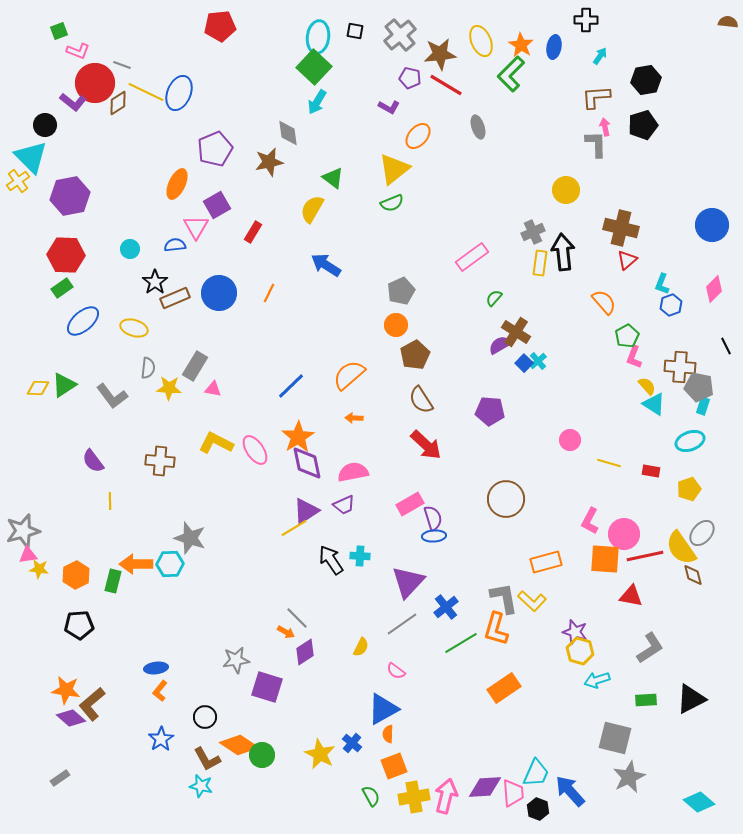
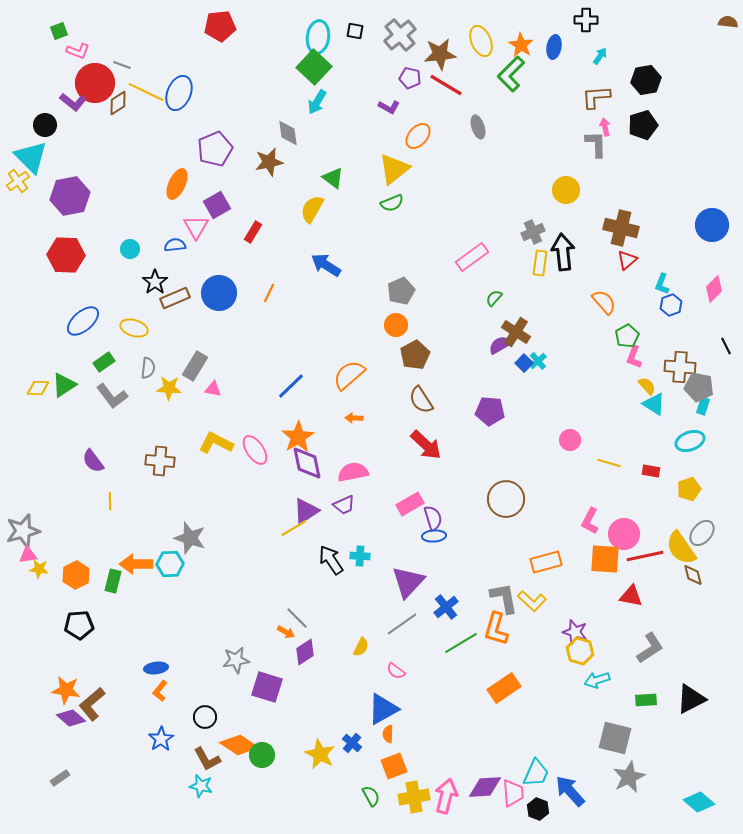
green rectangle at (62, 288): moved 42 px right, 74 px down
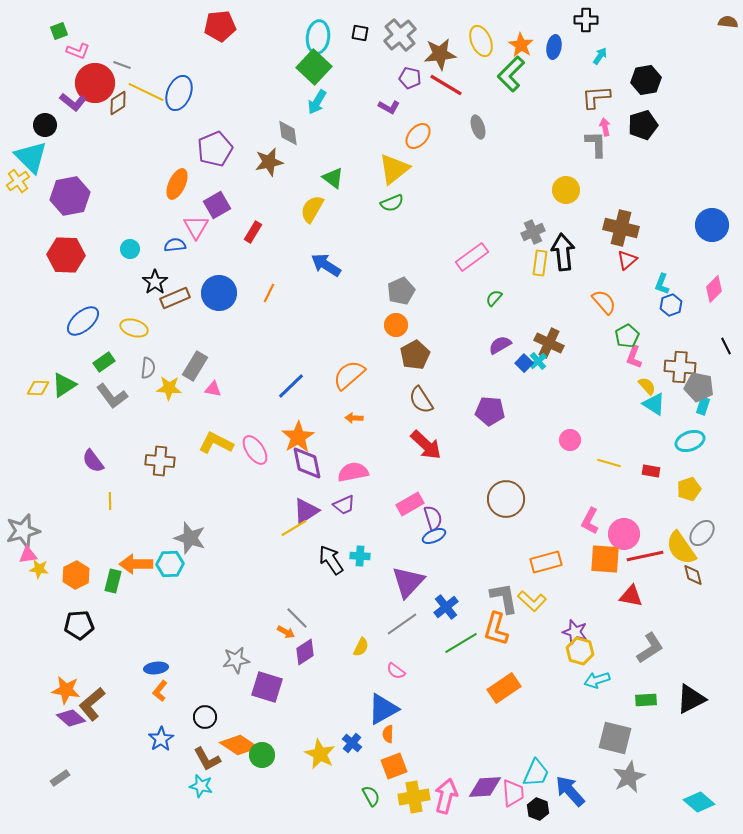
black square at (355, 31): moved 5 px right, 2 px down
brown cross at (516, 332): moved 33 px right, 11 px down; rotated 8 degrees counterclockwise
blue ellipse at (434, 536): rotated 20 degrees counterclockwise
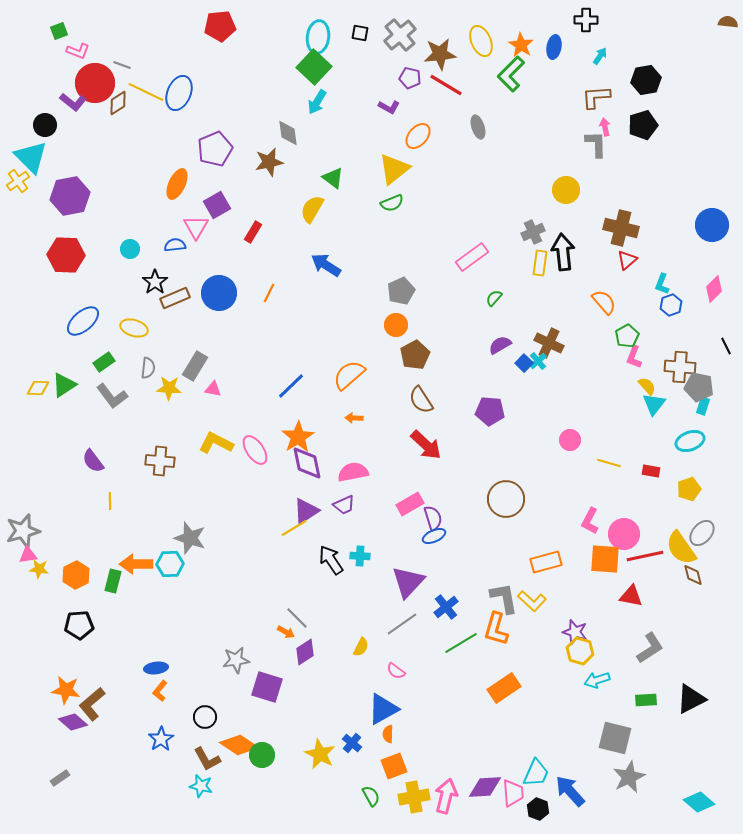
cyan triangle at (654, 404): rotated 35 degrees clockwise
purple diamond at (71, 718): moved 2 px right, 4 px down
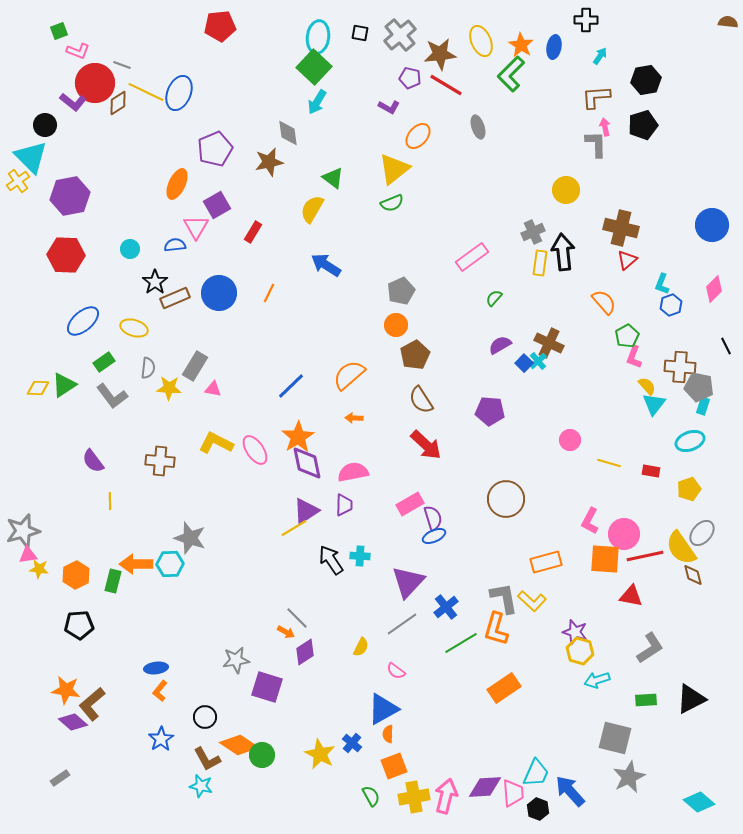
purple trapezoid at (344, 505): rotated 65 degrees counterclockwise
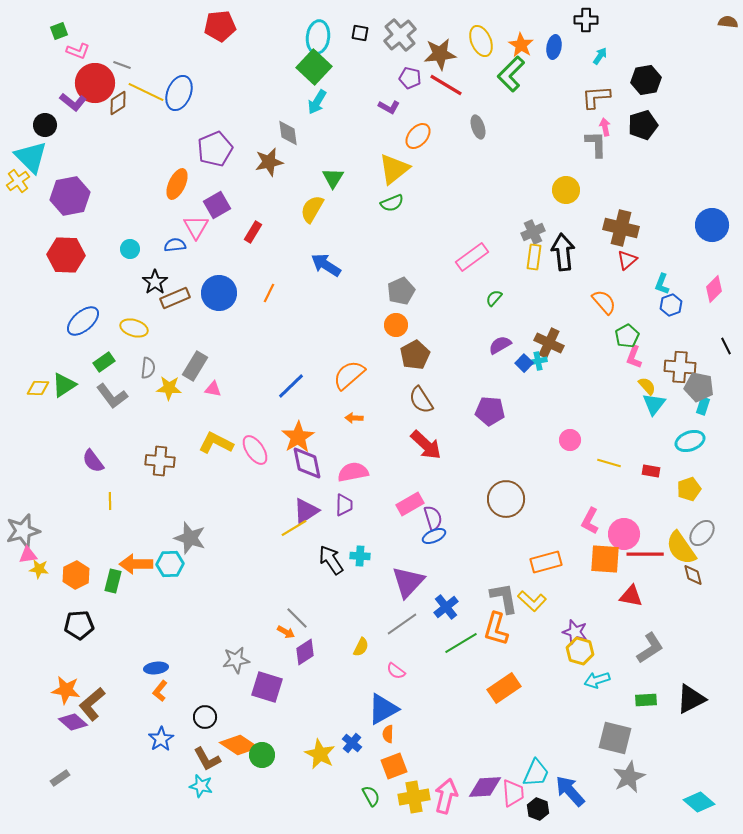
green triangle at (333, 178): rotated 25 degrees clockwise
yellow rectangle at (540, 263): moved 6 px left, 6 px up
cyan cross at (538, 361): rotated 30 degrees clockwise
red line at (645, 556): moved 2 px up; rotated 12 degrees clockwise
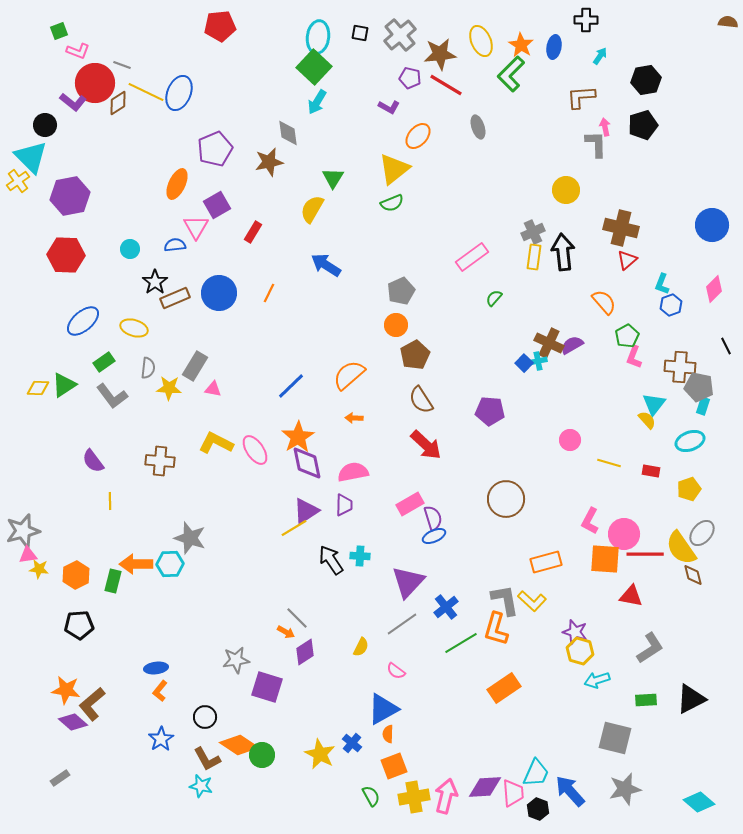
brown L-shape at (596, 97): moved 15 px left
purple semicircle at (500, 345): moved 72 px right
yellow semicircle at (647, 386): moved 34 px down
gray L-shape at (504, 598): moved 1 px right, 2 px down
gray star at (629, 777): moved 4 px left, 12 px down; rotated 12 degrees clockwise
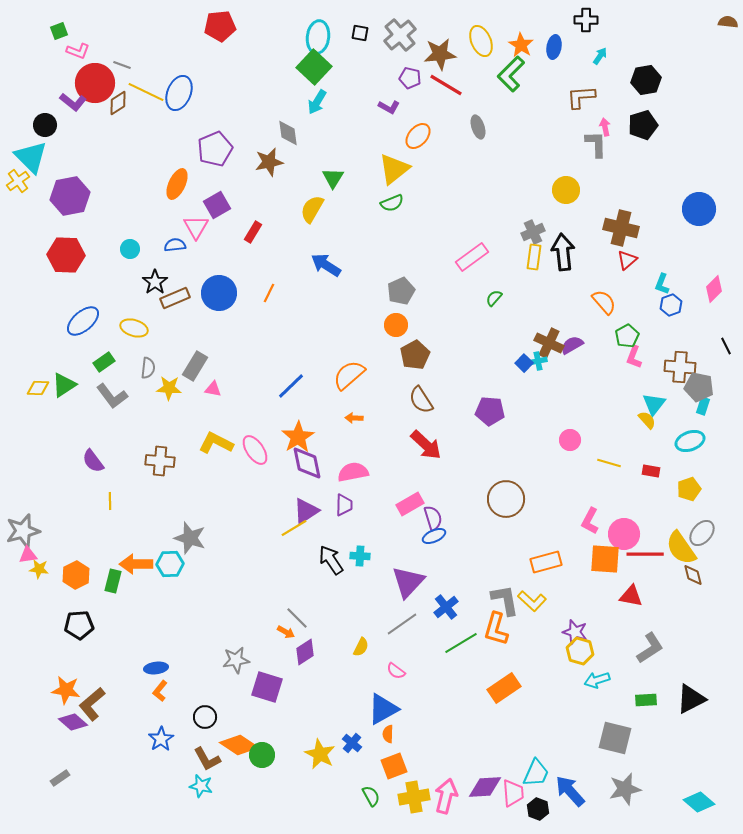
blue circle at (712, 225): moved 13 px left, 16 px up
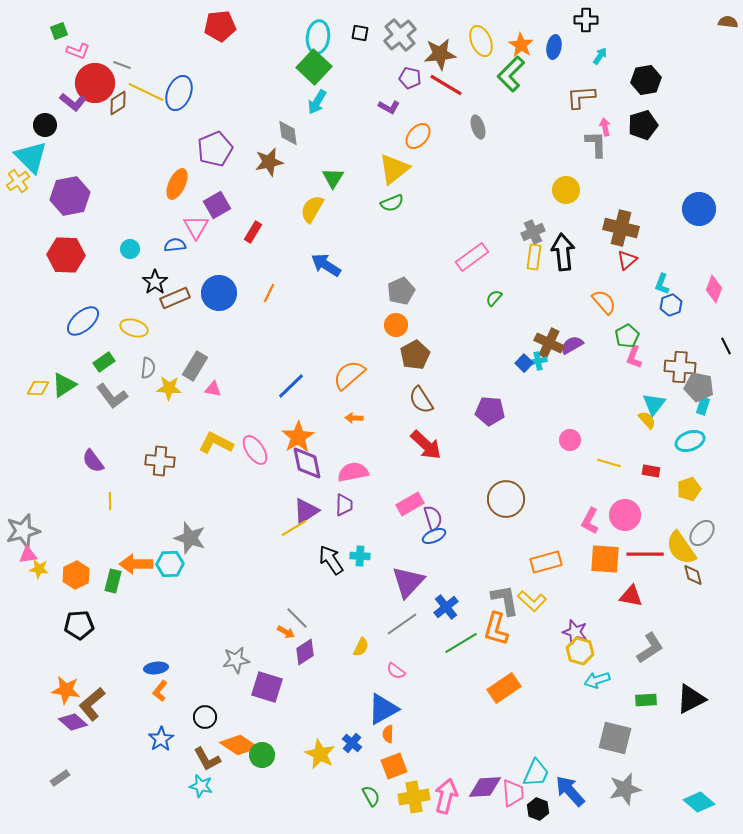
pink diamond at (714, 289): rotated 24 degrees counterclockwise
pink circle at (624, 534): moved 1 px right, 19 px up
